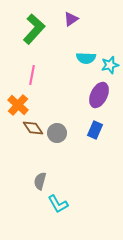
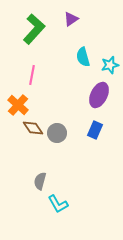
cyan semicircle: moved 3 px left, 1 px up; rotated 72 degrees clockwise
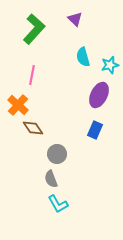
purple triangle: moved 4 px right; rotated 42 degrees counterclockwise
gray circle: moved 21 px down
gray semicircle: moved 11 px right, 2 px up; rotated 36 degrees counterclockwise
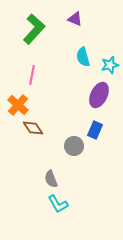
purple triangle: rotated 21 degrees counterclockwise
gray circle: moved 17 px right, 8 px up
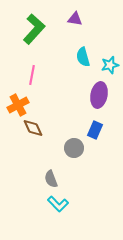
purple triangle: rotated 14 degrees counterclockwise
purple ellipse: rotated 15 degrees counterclockwise
orange cross: rotated 20 degrees clockwise
brown diamond: rotated 10 degrees clockwise
gray circle: moved 2 px down
cyan L-shape: rotated 15 degrees counterclockwise
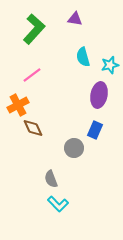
pink line: rotated 42 degrees clockwise
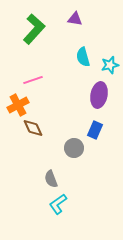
pink line: moved 1 px right, 5 px down; rotated 18 degrees clockwise
cyan L-shape: rotated 100 degrees clockwise
